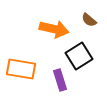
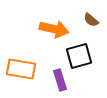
brown semicircle: moved 2 px right
black square: rotated 16 degrees clockwise
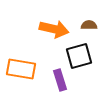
brown semicircle: moved 2 px left, 5 px down; rotated 140 degrees clockwise
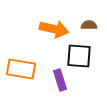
black square: rotated 20 degrees clockwise
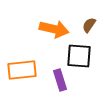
brown semicircle: rotated 56 degrees counterclockwise
orange rectangle: moved 1 px right, 1 px down; rotated 16 degrees counterclockwise
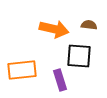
brown semicircle: rotated 63 degrees clockwise
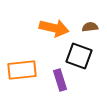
brown semicircle: moved 1 px right, 2 px down; rotated 14 degrees counterclockwise
orange arrow: moved 1 px up
black square: rotated 16 degrees clockwise
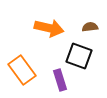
orange arrow: moved 5 px left
orange rectangle: rotated 60 degrees clockwise
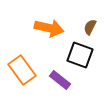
brown semicircle: rotated 56 degrees counterclockwise
black square: moved 1 px right, 1 px up
purple rectangle: rotated 35 degrees counterclockwise
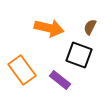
black square: moved 1 px left
